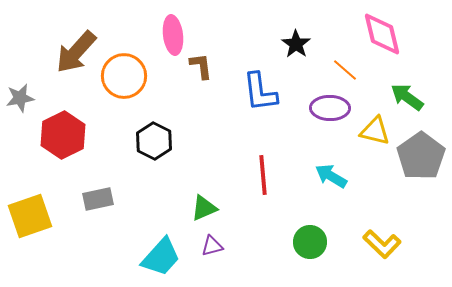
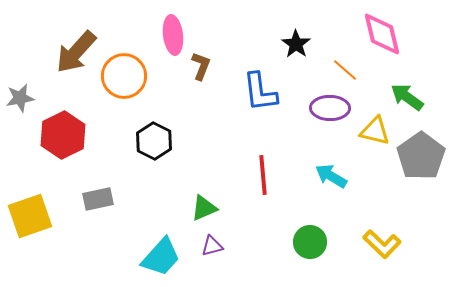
brown L-shape: rotated 28 degrees clockwise
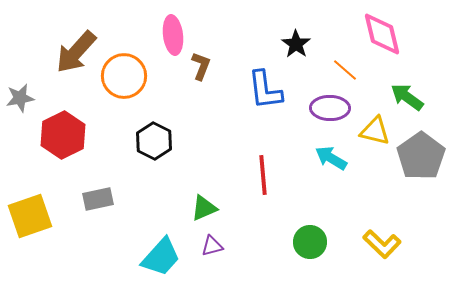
blue L-shape: moved 5 px right, 2 px up
cyan arrow: moved 18 px up
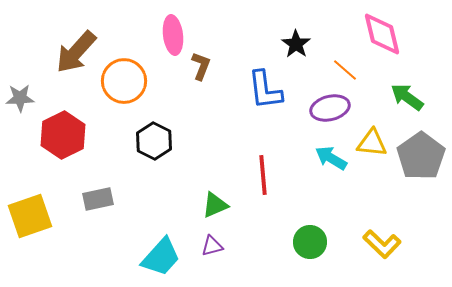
orange circle: moved 5 px down
gray star: rotated 8 degrees clockwise
purple ellipse: rotated 15 degrees counterclockwise
yellow triangle: moved 3 px left, 12 px down; rotated 8 degrees counterclockwise
green triangle: moved 11 px right, 3 px up
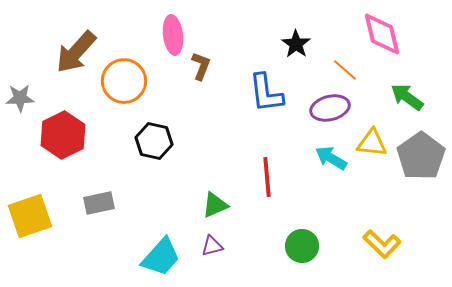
blue L-shape: moved 1 px right, 3 px down
black hexagon: rotated 15 degrees counterclockwise
red line: moved 4 px right, 2 px down
gray rectangle: moved 1 px right, 4 px down
green circle: moved 8 px left, 4 px down
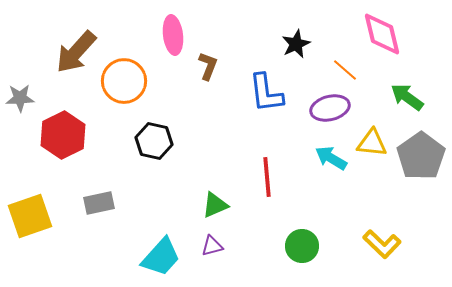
black star: rotated 12 degrees clockwise
brown L-shape: moved 7 px right
